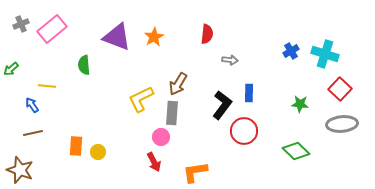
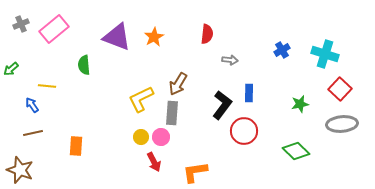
pink rectangle: moved 2 px right
blue cross: moved 9 px left, 1 px up
green star: rotated 18 degrees counterclockwise
yellow circle: moved 43 px right, 15 px up
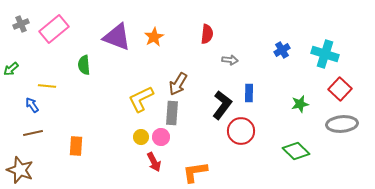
red circle: moved 3 px left
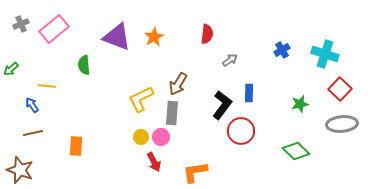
gray arrow: rotated 42 degrees counterclockwise
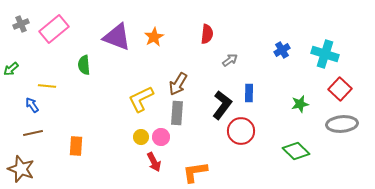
gray rectangle: moved 5 px right
brown star: moved 1 px right, 1 px up
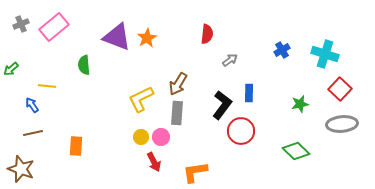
pink rectangle: moved 2 px up
orange star: moved 7 px left, 1 px down
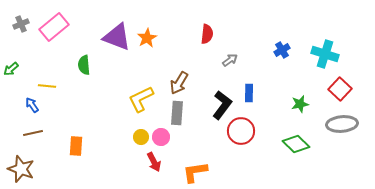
brown arrow: moved 1 px right, 1 px up
green diamond: moved 7 px up
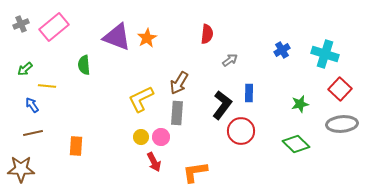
green arrow: moved 14 px right
brown star: rotated 20 degrees counterclockwise
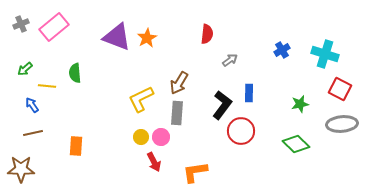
green semicircle: moved 9 px left, 8 px down
red square: rotated 15 degrees counterclockwise
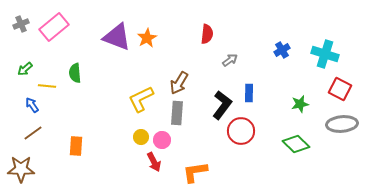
brown line: rotated 24 degrees counterclockwise
pink circle: moved 1 px right, 3 px down
